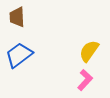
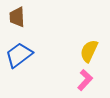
yellow semicircle: rotated 10 degrees counterclockwise
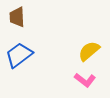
yellow semicircle: rotated 25 degrees clockwise
pink L-shape: rotated 85 degrees clockwise
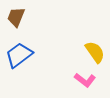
brown trapezoid: moved 1 px left; rotated 25 degrees clockwise
yellow semicircle: moved 6 px right, 1 px down; rotated 95 degrees clockwise
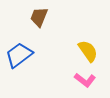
brown trapezoid: moved 23 px right
yellow semicircle: moved 7 px left, 1 px up
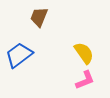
yellow semicircle: moved 4 px left, 2 px down
pink L-shape: rotated 60 degrees counterclockwise
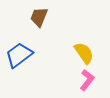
pink L-shape: moved 2 px right; rotated 30 degrees counterclockwise
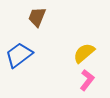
brown trapezoid: moved 2 px left
yellow semicircle: rotated 95 degrees counterclockwise
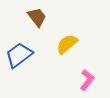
brown trapezoid: rotated 120 degrees clockwise
yellow semicircle: moved 17 px left, 9 px up
